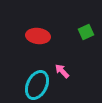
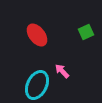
red ellipse: moved 1 px left, 1 px up; rotated 45 degrees clockwise
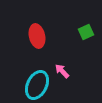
red ellipse: moved 1 px down; rotated 25 degrees clockwise
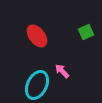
red ellipse: rotated 25 degrees counterclockwise
